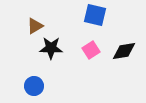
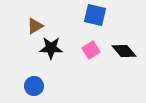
black diamond: rotated 60 degrees clockwise
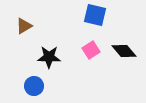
brown triangle: moved 11 px left
black star: moved 2 px left, 9 px down
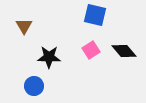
brown triangle: rotated 30 degrees counterclockwise
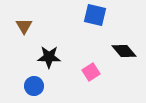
pink square: moved 22 px down
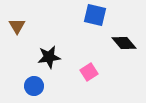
brown triangle: moved 7 px left
black diamond: moved 8 px up
black star: rotated 10 degrees counterclockwise
pink square: moved 2 px left
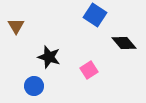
blue square: rotated 20 degrees clockwise
brown triangle: moved 1 px left
black star: rotated 25 degrees clockwise
pink square: moved 2 px up
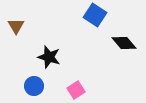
pink square: moved 13 px left, 20 px down
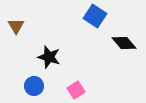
blue square: moved 1 px down
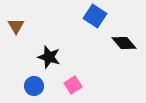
pink square: moved 3 px left, 5 px up
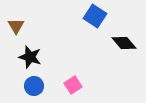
black star: moved 19 px left
